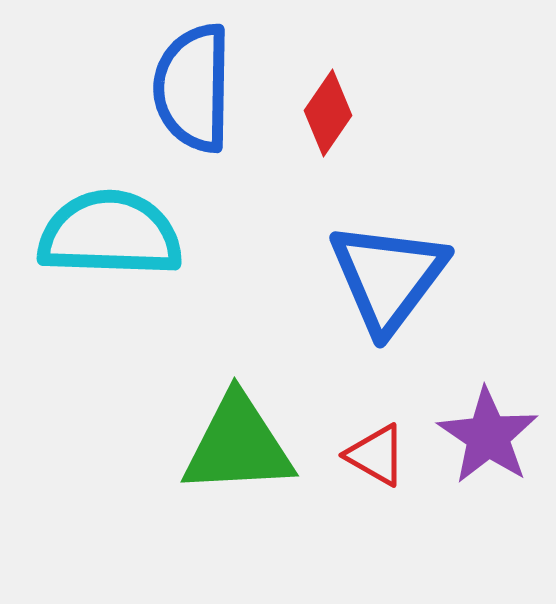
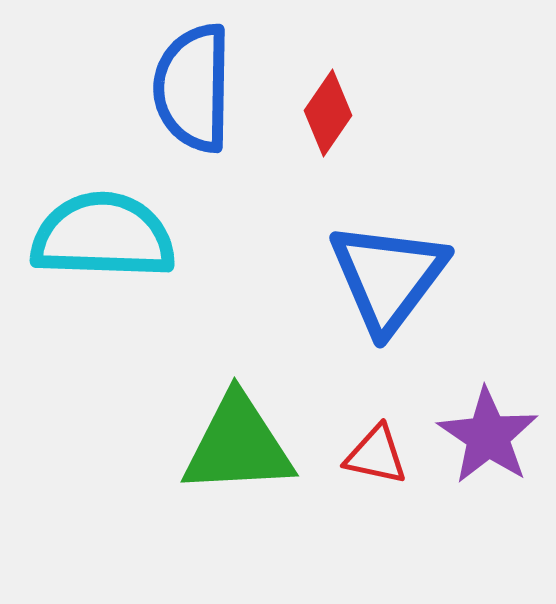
cyan semicircle: moved 7 px left, 2 px down
red triangle: rotated 18 degrees counterclockwise
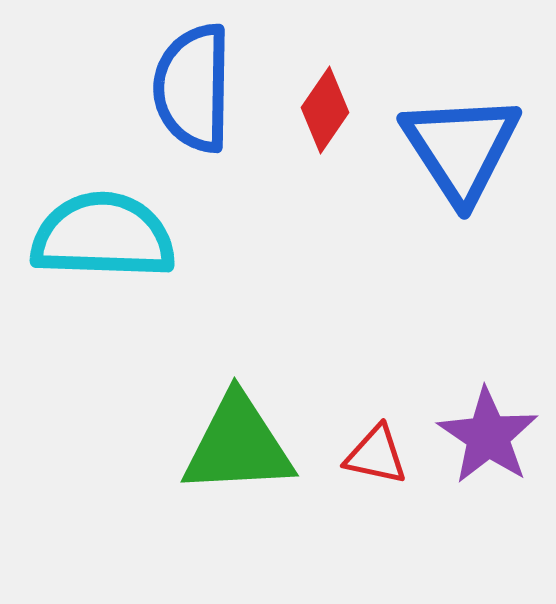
red diamond: moved 3 px left, 3 px up
blue triangle: moved 73 px right, 129 px up; rotated 10 degrees counterclockwise
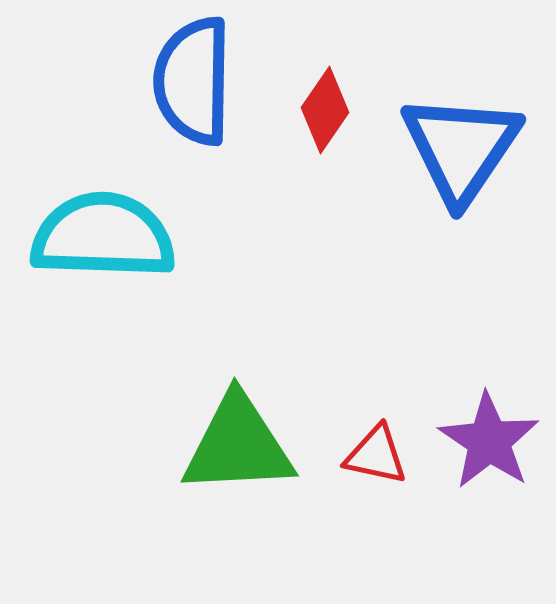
blue semicircle: moved 7 px up
blue triangle: rotated 7 degrees clockwise
purple star: moved 1 px right, 5 px down
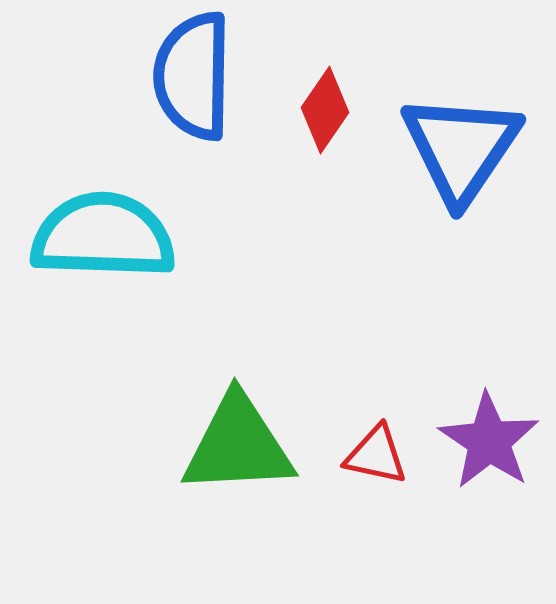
blue semicircle: moved 5 px up
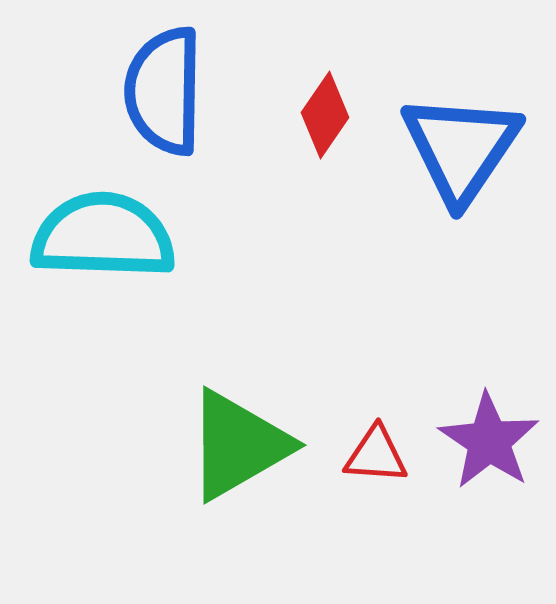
blue semicircle: moved 29 px left, 15 px down
red diamond: moved 5 px down
green triangle: rotated 27 degrees counterclockwise
red triangle: rotated 8 degrees counterclockwise
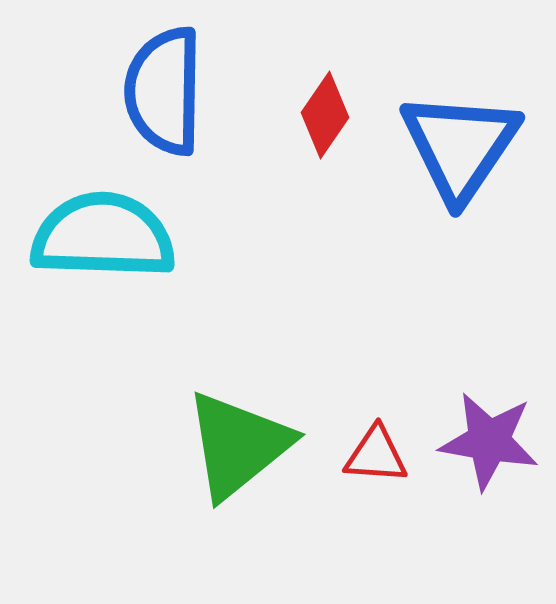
blue triangle: moved 1 px left, 2 px up
purple star: rotated 24 degrees counterclockwise
green triangle: rotated 9 degrees counterclockwise
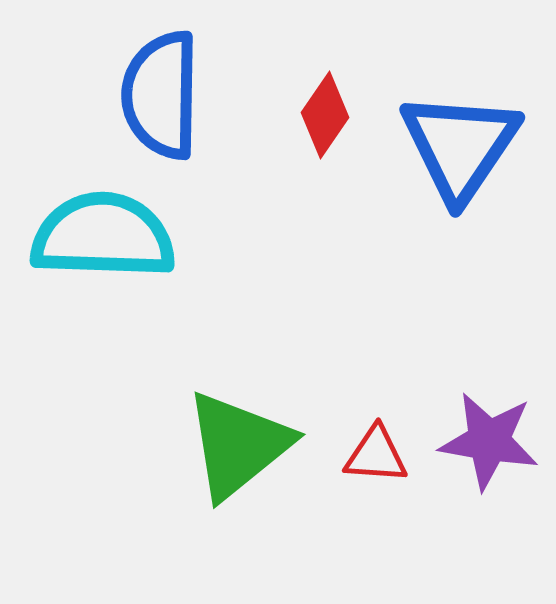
blue semicircle: moved 3 px left, 4 px down
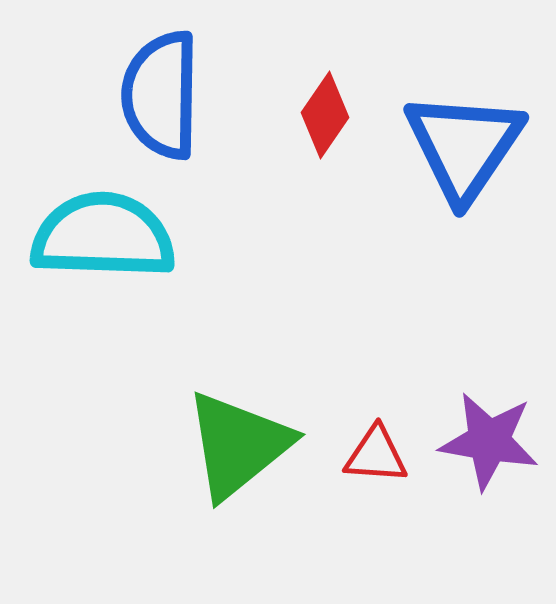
blue triangle: moved 4 px right
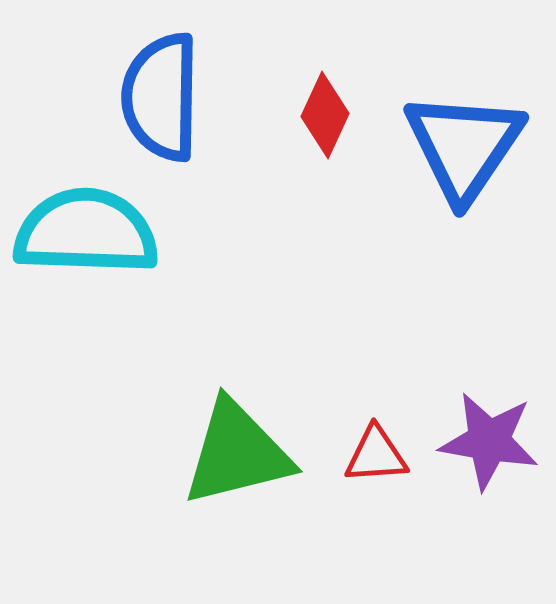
blue semicircle: moved 2 px down
red diamond: rotated 10 degrees counterclockwise
cyan semicircle: moved 17 px left, 4 px up
green triangle: moved 1 px left, 8 px down; rotated 25 degrees clockwise
red triangle: rotated 8 degrees counterclockwise
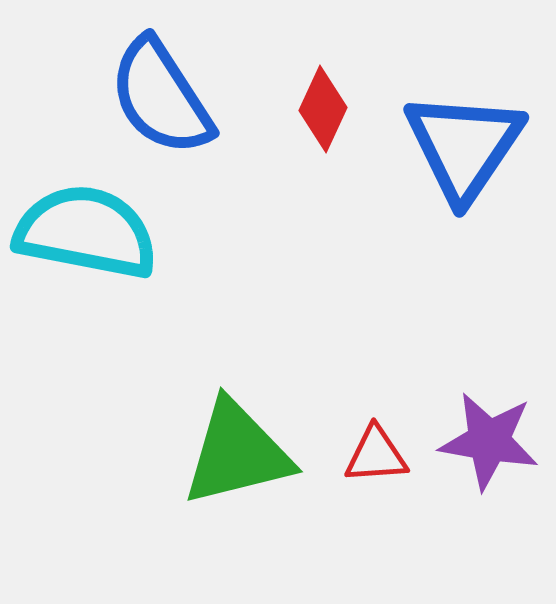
blue semicircle: rotated 34 degrees counterclockwise
red diamond: moved 2 px left, 6 px up
cyan semicircle: rotated 9 degrees clockwise
